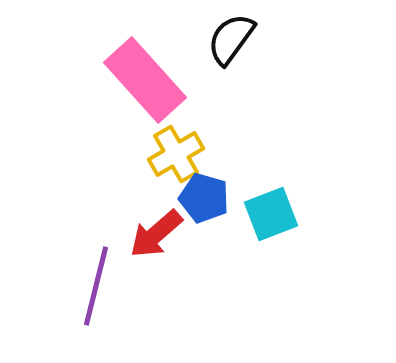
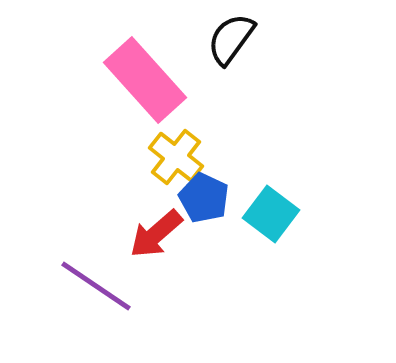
yellow cross: moved 3 px down; rotated 22 degrees counterclockwise
blue pentagon: rotated 9 degrees clockwise
cyan square: rotated 32 degrees counterclockwise
purple line: rotated 70 degrees counterclockwise
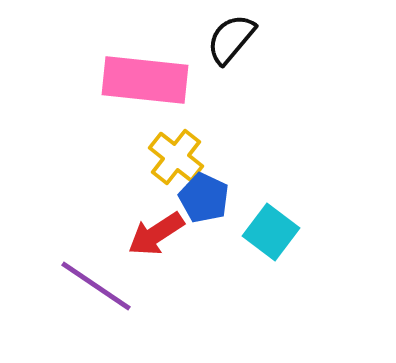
black semicircle: rotated 4 degrees clockwise
pink rectangle: rotated 42 degrees counterclockwise
cyan square: moved 18 px down
red arrow: rotated 8 degrees clockwise
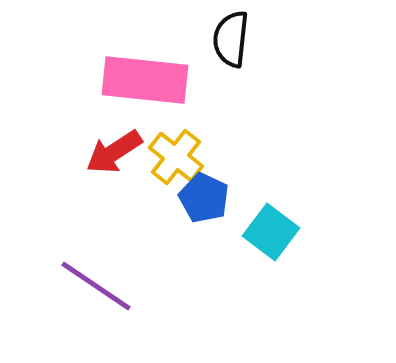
black semicircle: rotated 34 degrees counterclockwise
red arrow: moved 42 px left, 82 px up
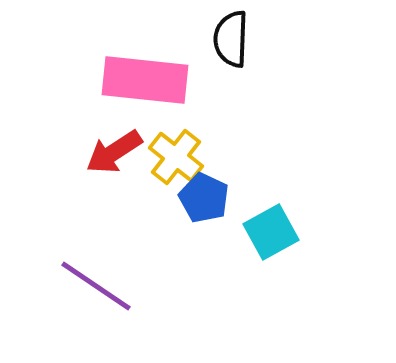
black semicircle: rotated 4 degrees counterclockwise
cyan square: rotated 24 degrees clockwise
